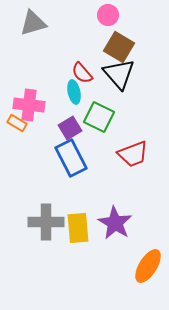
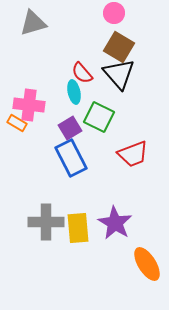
pink circle: moved 6 px right, 2 px up
orange ellipse: moved 1 px left, 2 px up; rotated 64 degrees counterclockwise
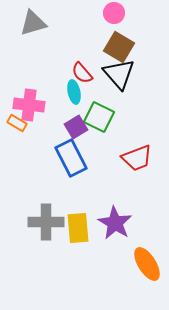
purple square: moved 6 px right, 1 px up
red trapezoid: moved 4 px right, 4 px down
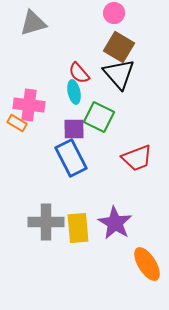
red semicircle: moved 3 px left
purple square: moved 2 px left, 2 px down; rotated 30 degrees clockwise
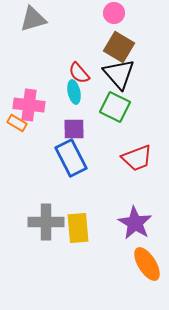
gray triangle: moved 4 px up
green square: moved 16 px right, 10 px up
purple star: moved 20 px right
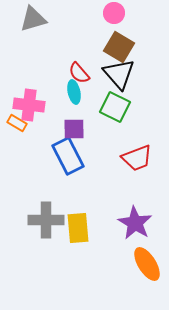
blue rectangle: moved 3 px left, 2 px up
gray cross: moved 2 px up
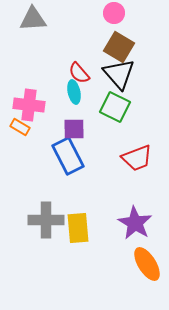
gray triangle: rotated 12 degrees clockwise
orange rectangle: moved 3 px right, 4 px down
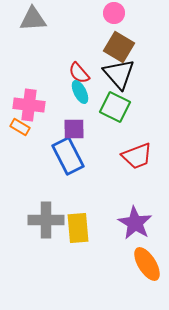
cyan ellipse: moved 6 px right; rotated 15 degrees counterclockwise
red trapezoid: moved 2 px up
